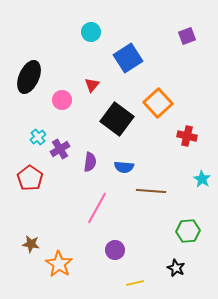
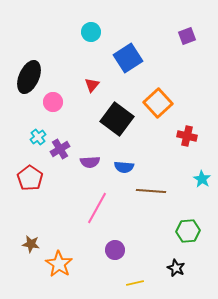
pink circle: moved 9 px left, 2 px down
purple semicircle: rotated 78 degrees clockwise
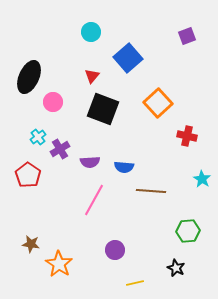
blue square: rotated 8 degrees counterclockwise
red triangle: moved 9 px up
black square: moved 14 px left, 10 px up; rotated 16 degrees counterclockwise
red pentagon: moved 2 px left, 3 px up
pink line: moved 3 px left, 8 px up
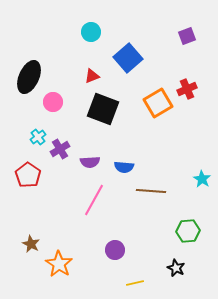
red triangle: rotated 28 degrees clockwise
orange square: rotated 12 degrees clockwise
red cross: moved 47 px up; rotated 36 degrees counterclockwise
brown star: rotated 18 degrees clockwise
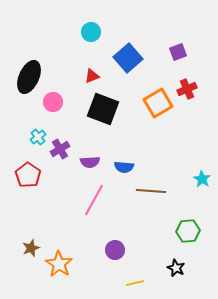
purple square: moved 9 px left, 16 px down
brown star: moved 4 px down; rotated 24 degrees clockwise
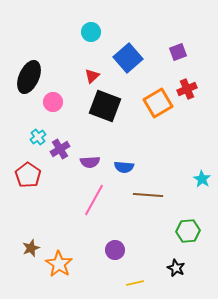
red triangle: rotated 21 degrees counterclockwise
black square: moved 2 px right, 3 px up
brown line: moved 3 px left, 4 px down
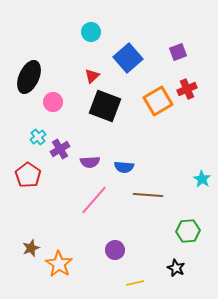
orange square: moved 2 px up
pink line: rotated 12 degrees clockwise
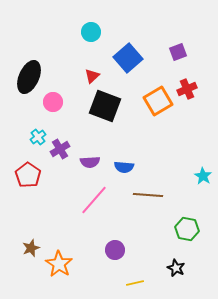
cyan star: moved 1 px right, 3 px up
green hexagon: moved 1 px left, 2 px up; rotated 15 degrees clockwise
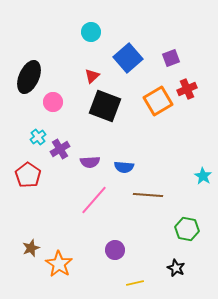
purple square: moved 7 px left, 6 px down
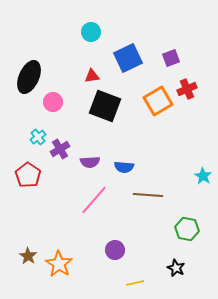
blue square: rotated 16 degrees clockwise
red triangle: rotated 35 degrees clockwise
brown star: moved 3 px left, 8 px down; rotated 18 degrees counterclockwise
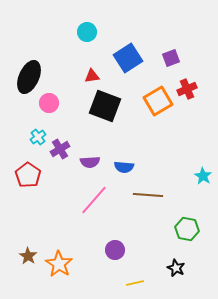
cyan circle: moved 4 px left
blue square: rotated 8 degrees counterclockwise
pink circle: moved 4 px left, 1 px down
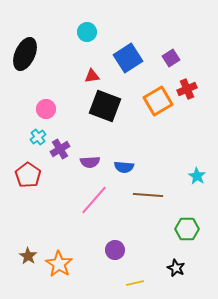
purple square: rotated 12 degrees counterclockwise
black ellipse: moved 4 px left, 23 px up
pink circle: moved 3 px left, 6 px down
cyan star: moved 6 px left
green hexagon: rotated 10 degrees counterclockwise
